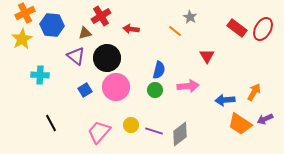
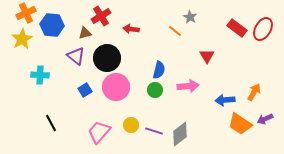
orange cross: moved 1 px right
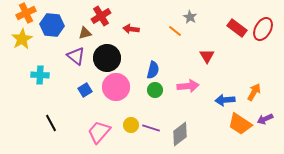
blue semicircle: moved 6 px left
purple line: moved 3 px left, 3 px up
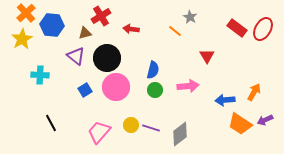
orange cross: rotated 18 degrees counterclockwise
purple arrow: moved 1 px down
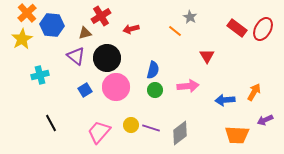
orange cross: moved 1 px right
red arrow: rotated 21 degrees counterclockwise
cyan cross: rotated 18 degrees counterclockwise
orange trapezoid: moved 3 px left, 11 px down; rotated 30 degrees counterclockwise
gray diamond: moved 1 px up
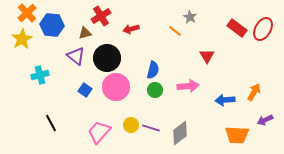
blue square: rotated 24 degrees counterclockwise
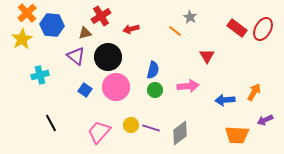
black circle: moved 1 px right, 1 px up
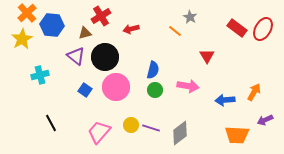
black circle: moved 3 px left
pink arrow: rotated 15 degrees clockwise
